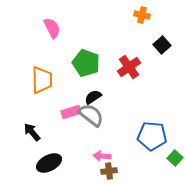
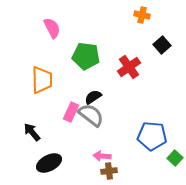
green pentagon: moved 7 px up; rotated 12 degrees counterclockwise
pink rectangle: rotated 48 degrees counterclockwise
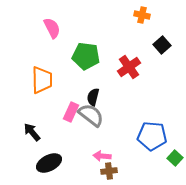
black semicircle: rotated 42 degrees counterclockwise
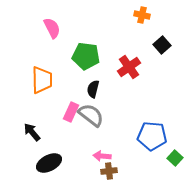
black semicircle: moved 8 px up
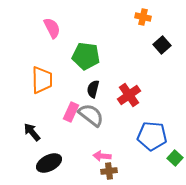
orange cross: moved 1 px right, 2 px down
red cross: moved 28 px down
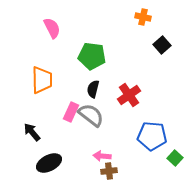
green pentagon: moved 6 px right
